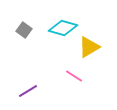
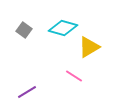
purple line: moved 1 px left, 1 px down
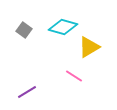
cyan diamond: moved 1 px up
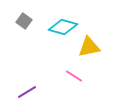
gray square: moved 9 px up
yellow triangle: rotated 20 degrees clockwise
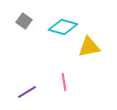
pink line: moved 10 px left, 6 px down; rotated 48 degrees clockwise
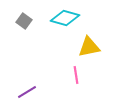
cyan diamond: moved 2 px right, 9 px up
pink line: moved 12 px right, 7 px up
